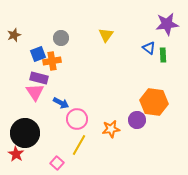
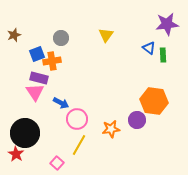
blue square: moved 1 px left
orange hexagon: moved 1 px up
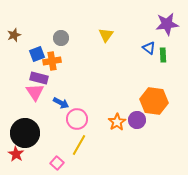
orange star: moved 6 px right, 7 px up; rotated 24 degrees counterclockwise
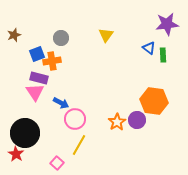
pink circle: moved 2 px left
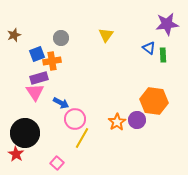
purple rectangle: rotated 30 degrees counterclockwise
yellow line: moved 3 px right, 7 px up
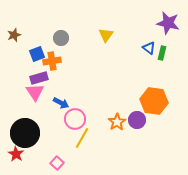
purple star: moved 1 px right, 1 px up; rotated 20 degrees clockwise
green rectangle: moved 1 px left, 2 px up; rotated 16 degrees clockwise
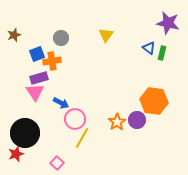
red star: rotated 21 degrees clockwise
